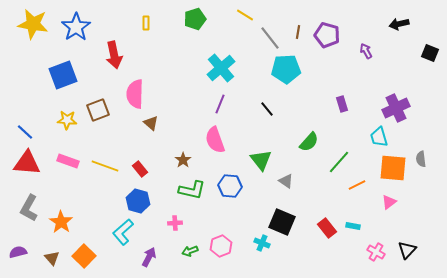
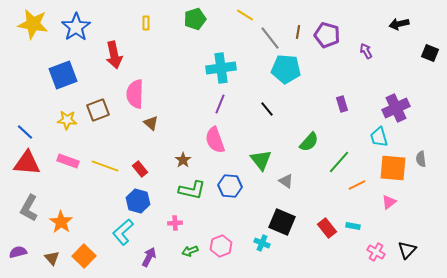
cyan cross at (221, 68): rotated 32 degrees clockwise
cyan pentagon at (286, 69): rotated 8 degrees clockwise
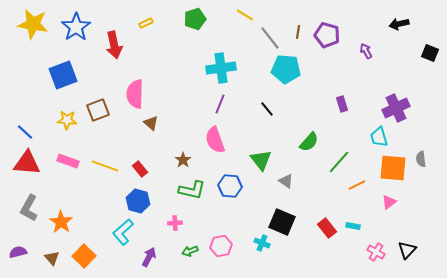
yellow rectangle at (146, 23): rotated 64 degrees clockwise
red arrow at (114, 55): moved 10 px up
pink hexagon at (221, 246): rotated 10 degrees clockwise
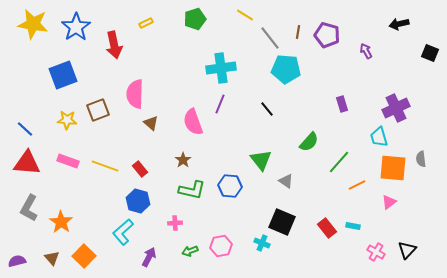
blue line at (25, 132): moved 3 px up
pink semicircle at (215, 140): moved 22 px left, 18 px up
purple semicircle at (18, 252): moved 1 px left, 9 px down
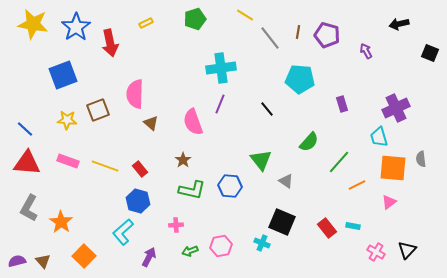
red arrow at (114, 45): moved 4 px left, 2 px up
cyan pentagon at (286, 69): moved 14 px right, 10 px down
pink cross at (175, 223): moved 1 px right, 2 px down
brown triangle at (52, 258): moved 9 px left, 3 px down
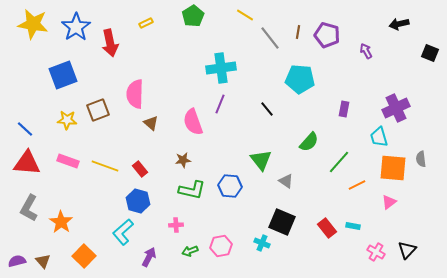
green pentagon at (195, 19): moved 2 px left, 3 px up; rotated 15 degrees counterclockwise
purple rectangle at (342, 104): moved 2 px right, 5 px down; rotated 28 degrees clockwise
brown star at (183, 160): rotated 28 degrees clockwise
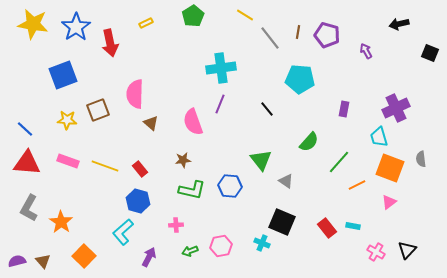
orange square at (393, 168): moved 3 px left; rotated 16 degrees clockwise
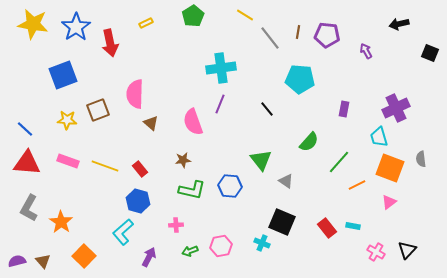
purple pentagon at (327, 35): rotated 10 degrees counterclockwise
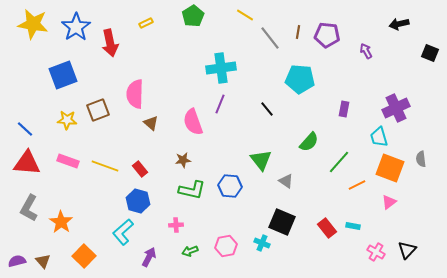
pink hexagon at (221, 246): moved 5 px right
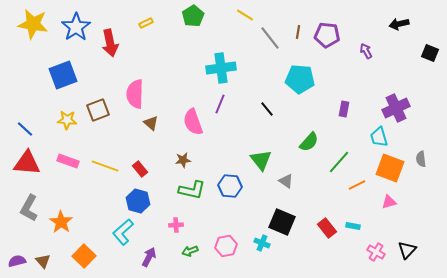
pink triangle at (389, 202): rotated 21 degrees clockwise
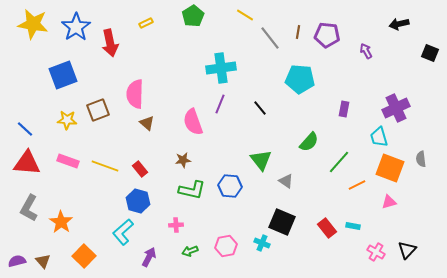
black line at (267, 109): moved 7 px left, 1 px up
brown triangle at (151, 123): moved 4 px left
